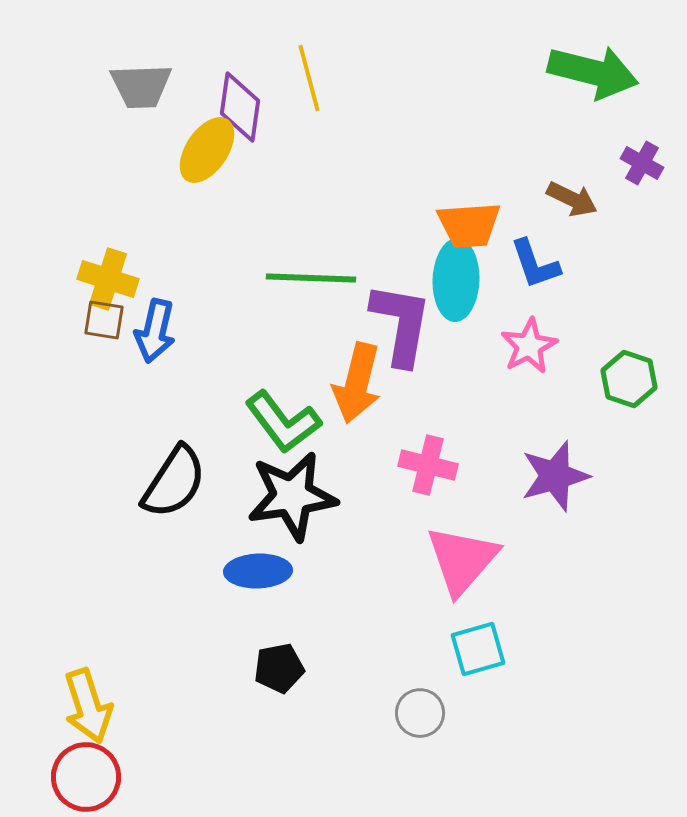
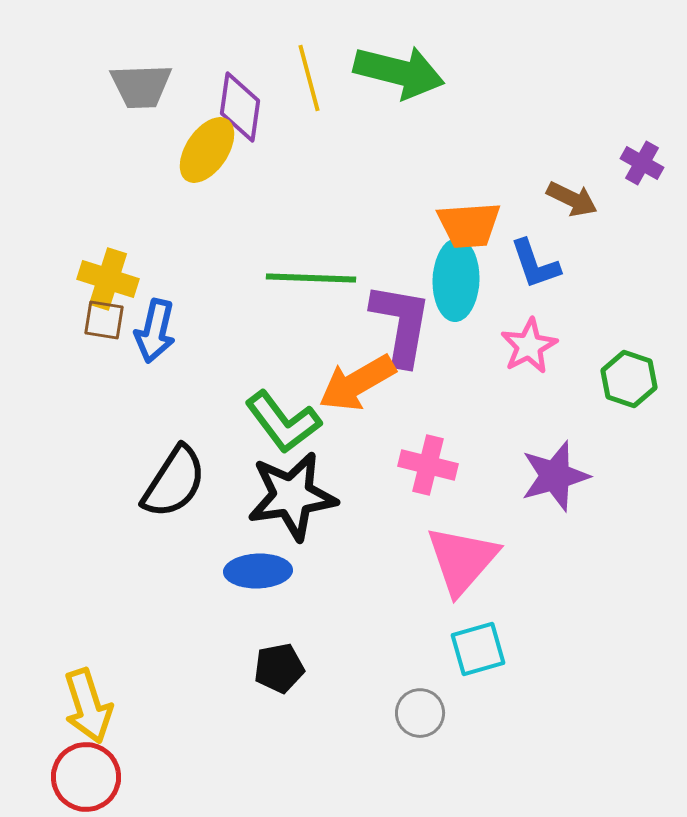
green arrow: moved 194 px left
orange arrow: rotated 46 degrees clockwise
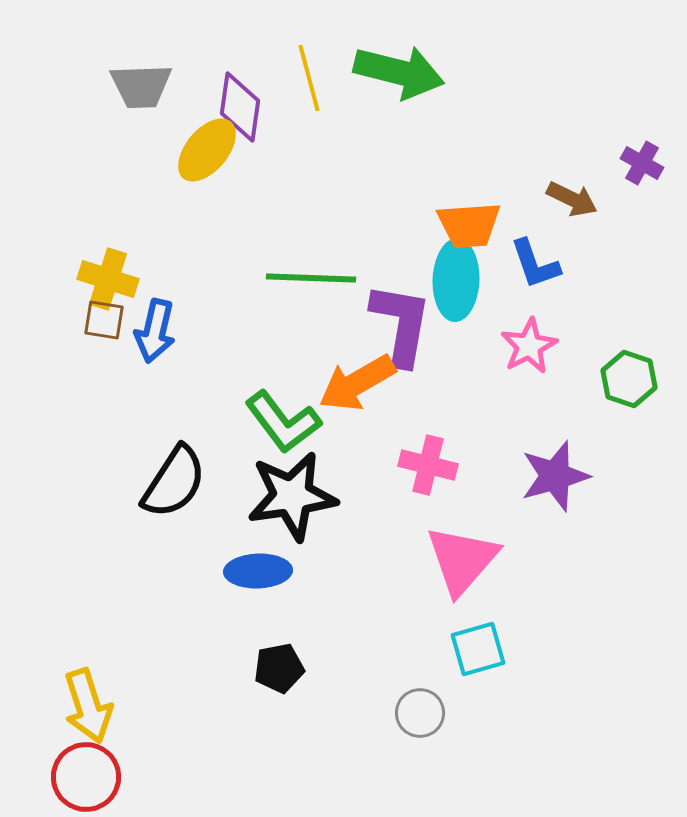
yellow ellipse: rotated 6 degrees clockwise
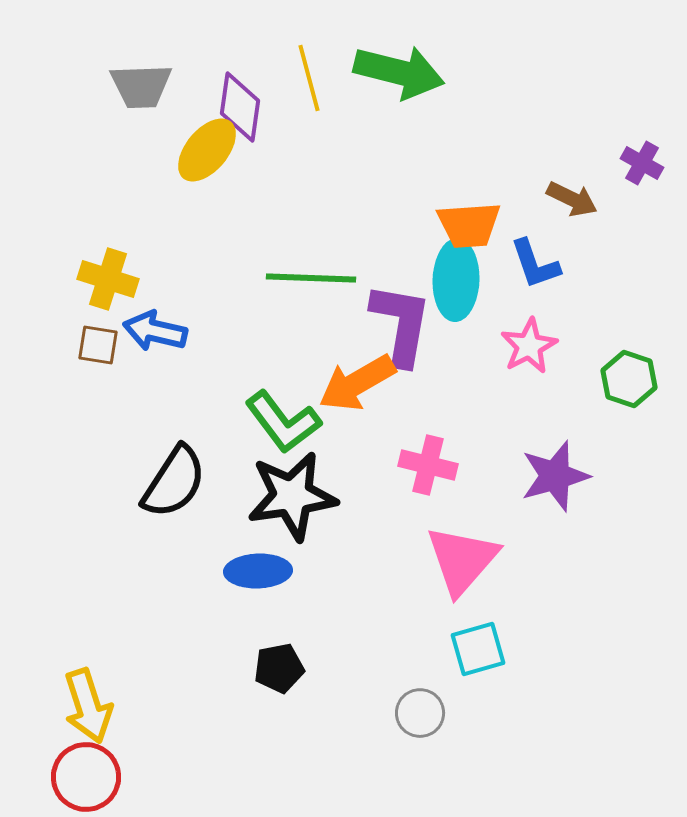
brown square: moved 6 px left, 25 px down
blue arrow: rotated 90 degrees clockwise
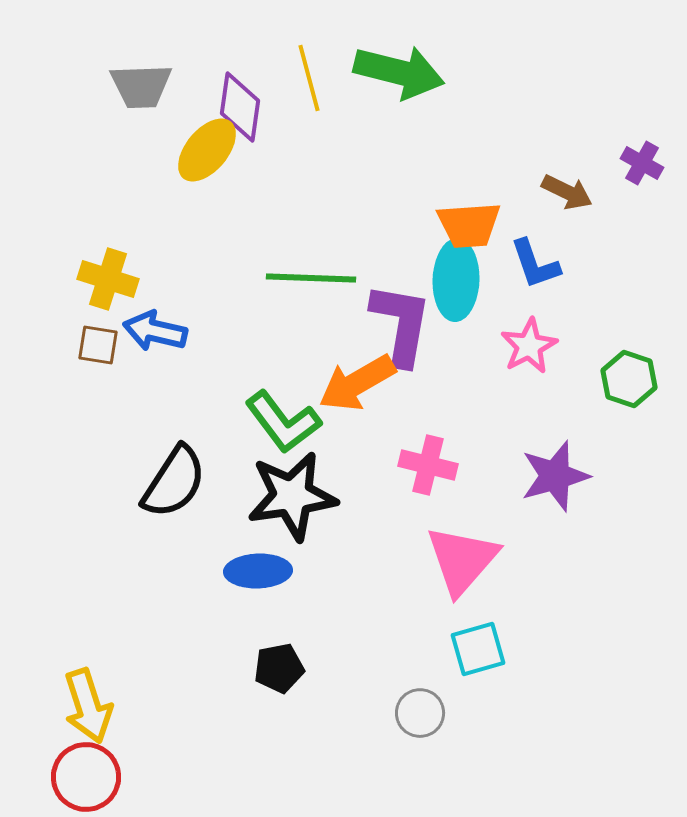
brown arrow: moved 5 px left, 7 px up
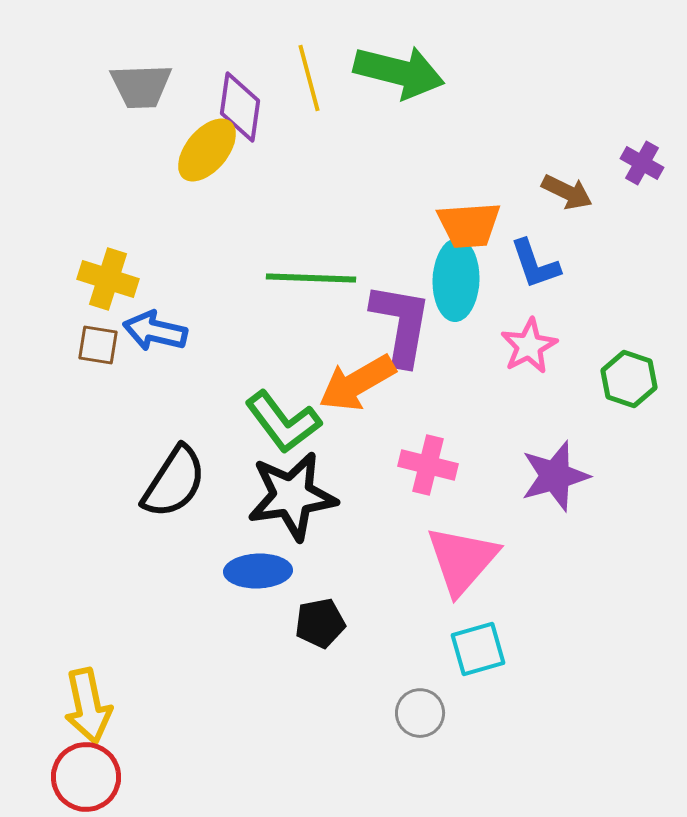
black pentagon: moved 41 px right, 45 px up
yellow arrow: rotated 6 degrees clockwise
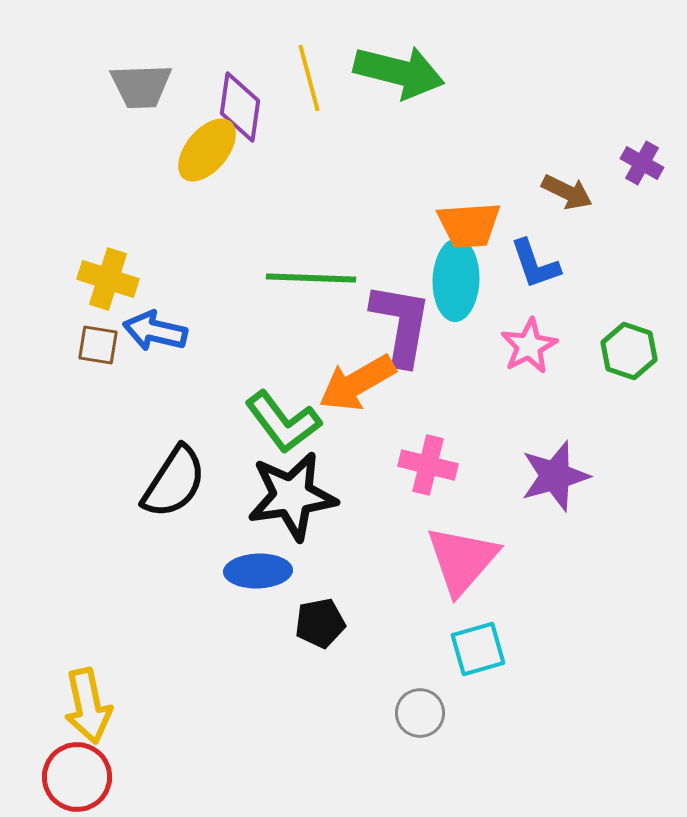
green hexagon: moved 28 px up
red circle: moved 9 px left
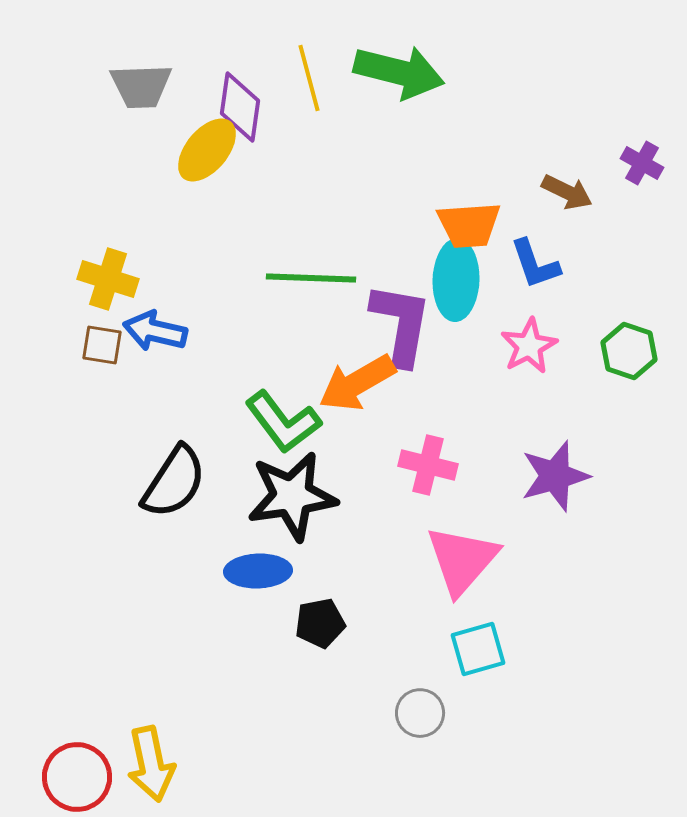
brown square: moved 4 px right
yellow arrow: moved 63 px right, 58 px down
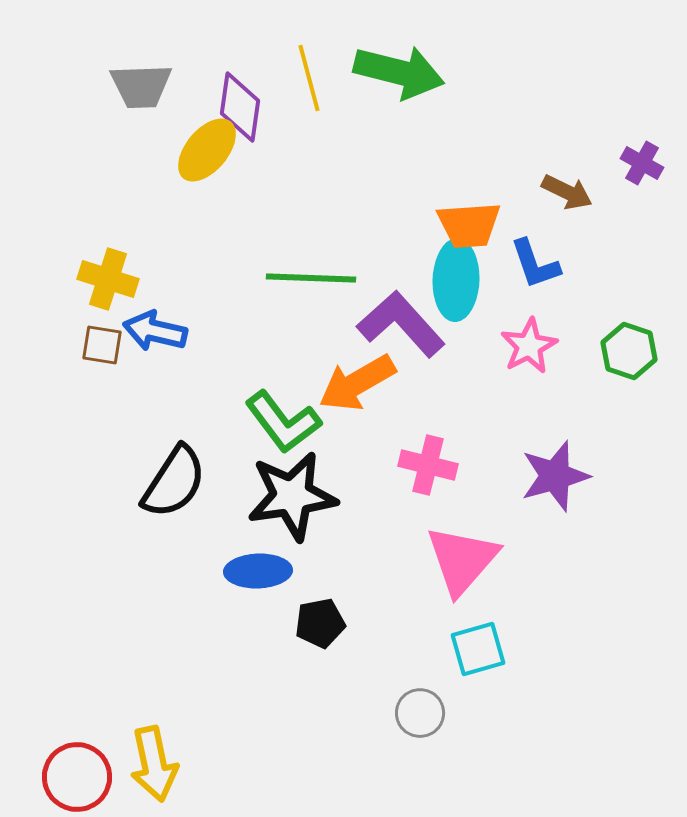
purple L-shape: rotated 52 degrees counterclockwise
yellow arrow: moved 3 px right
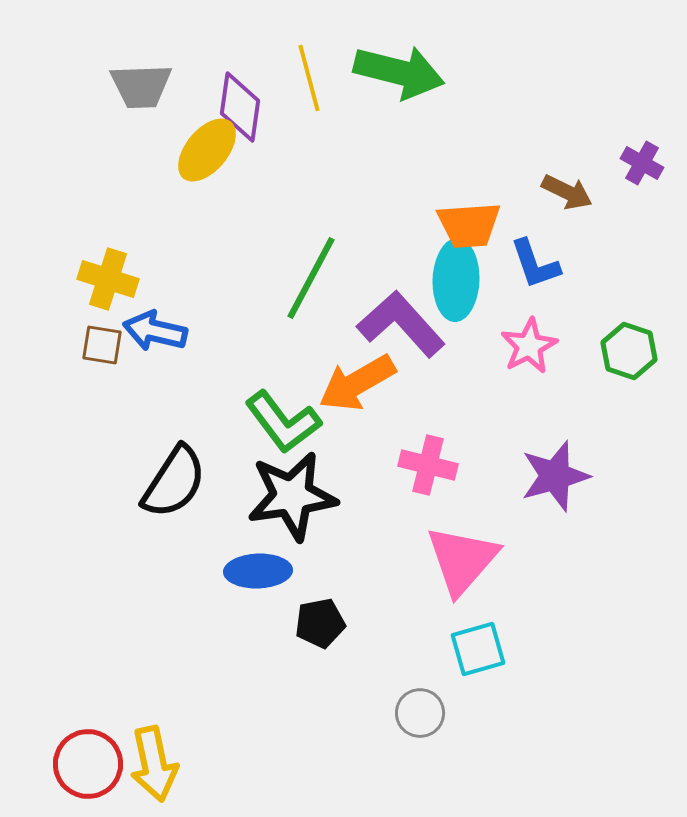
green line: rotated 64 degrees counterclockwise
red circle: moved 11 px right, 13 px up
